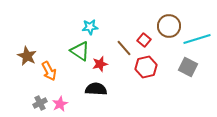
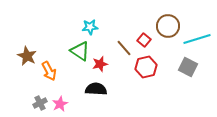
brown circle: moved 1 px left
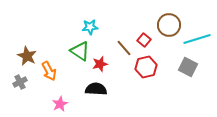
brown circle: moved 1 px right, 1 px up
gray cross: moved 20 px left, 21 px up
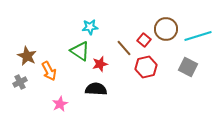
brown circle: moved 3 px left, 4 px down
cyan line: moved 1 px right, 3 px up
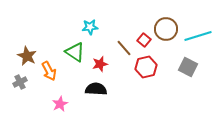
green triangle: moved 5 px left, 1 px down
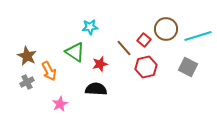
gray cross: moved 7 px right
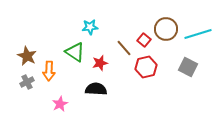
cyan line: moved 2 px up
red star: moved 1 px up
orange arrow: rotated 30 degrees clockwise
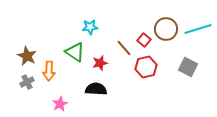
cyan line: moved 5 px up
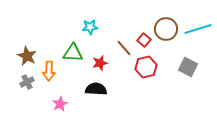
green triangle: moved 2 px left, 1 px down; rotated 30 degrees counterclockwise
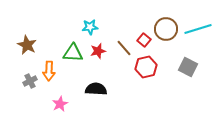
brown star: moved 11 px up
red star: moved 2 px left, 12 px up
gray cross: moved 3 px right, 1 px up
